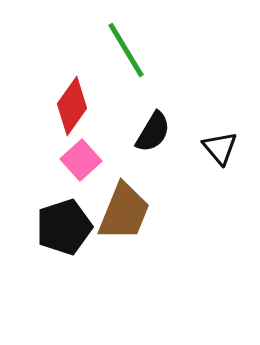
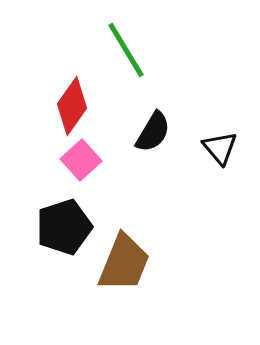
brown trapezoid: moved 51 px down
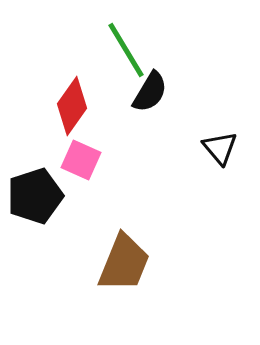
black semicircle: moved 3 px left, 40 px up
pink square: rotated 24 degrees counterclockwise
black pentagon: moved 29 px left, 31 px up
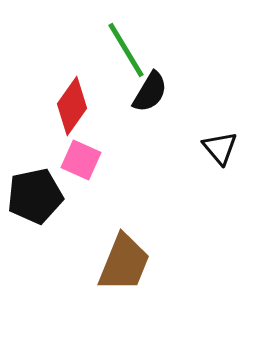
black pentagon: rotated 6 degrees clockwise
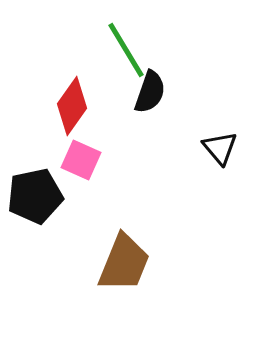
black semicircle: rotated 12 degrees counterclockwise
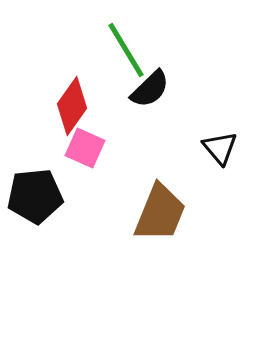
black semicircle: moved 3 px up; rotated 27 degrees clockwise
pink square: moved 4 px right, 12 px up
black pentagon: rotated 6 degrees clockwise
brown trapezoid: moved 36 px right, 50 px up
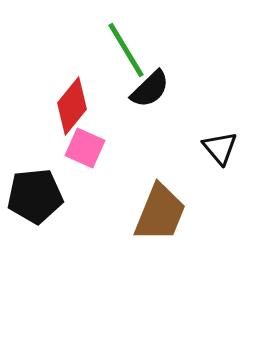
red diamond: rotated 4 degrees clockwise
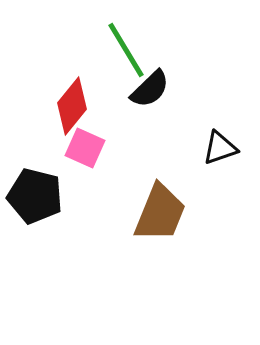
black triangle: rotated 51 degrees clockwise
black pentagon: rotated 20 degrees clockwise
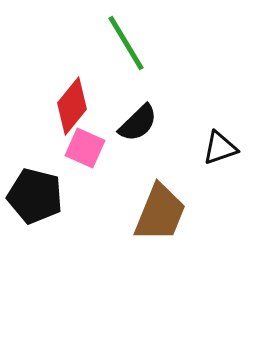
green line: moved 7 px up
black semicircle: moved 12 px left, 34 px down
